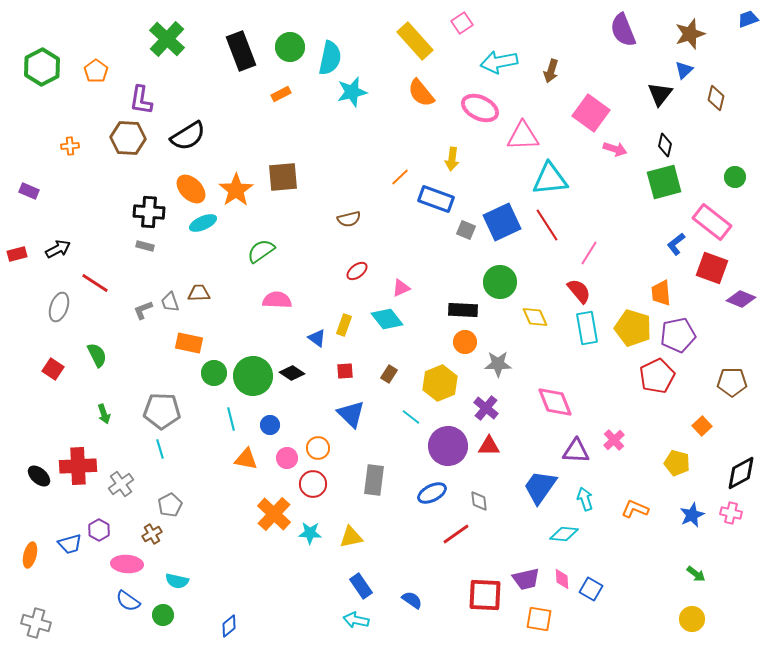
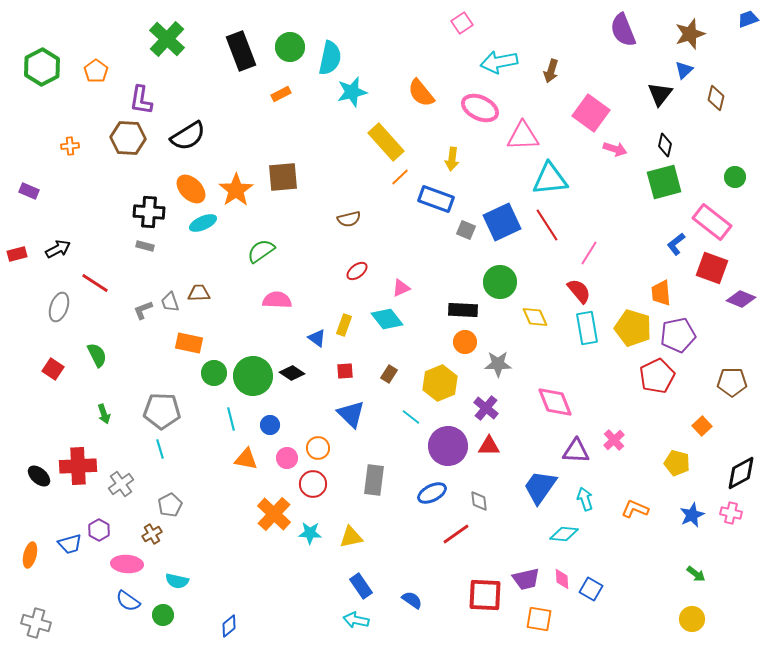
yellow rectangle at (415, 41): moved 29 px left, 101 px down
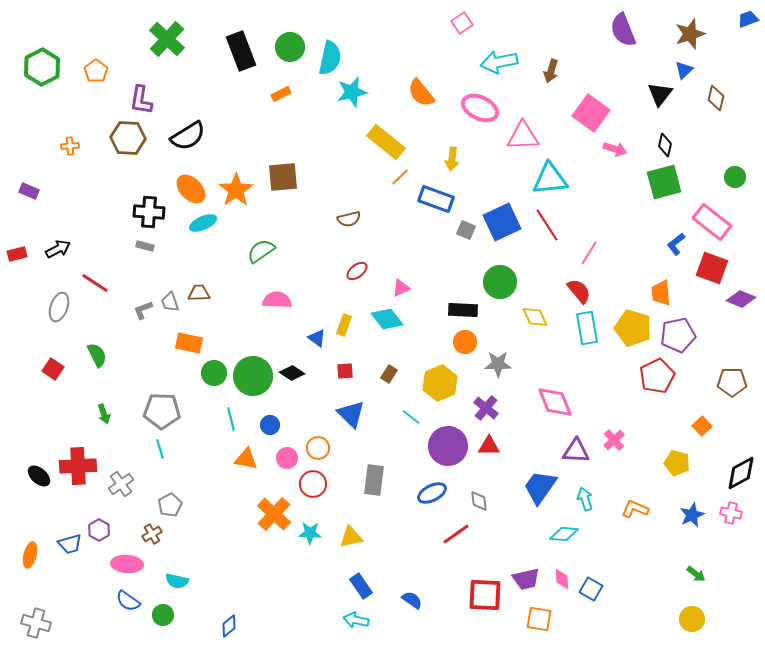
yellow rectangle at (386, 142): rotated 9 degrees counterclockwise
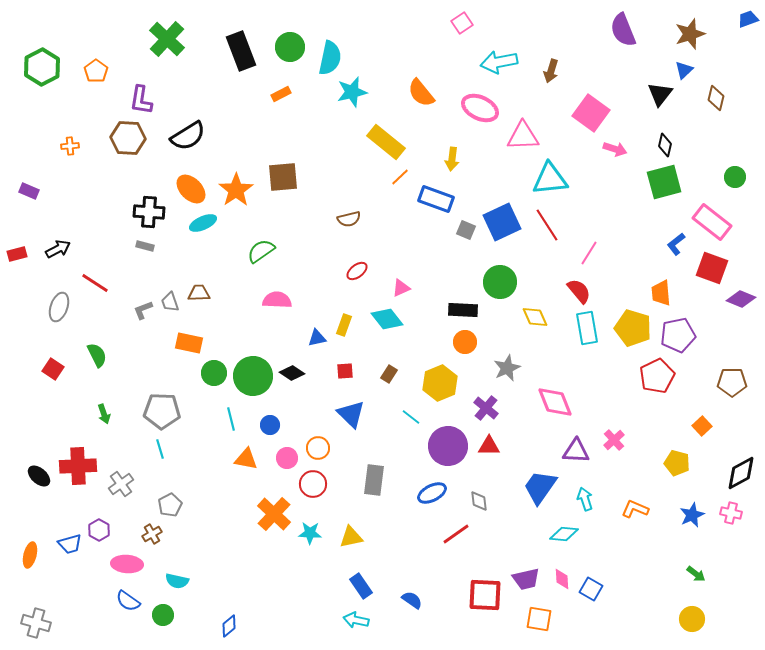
blue triangle at (317, 338): rotated 48 degrees counterclockwise
gray star at (498, 364): moved 9 px right, 4 px down; rotated 24 degrees counterclockwise
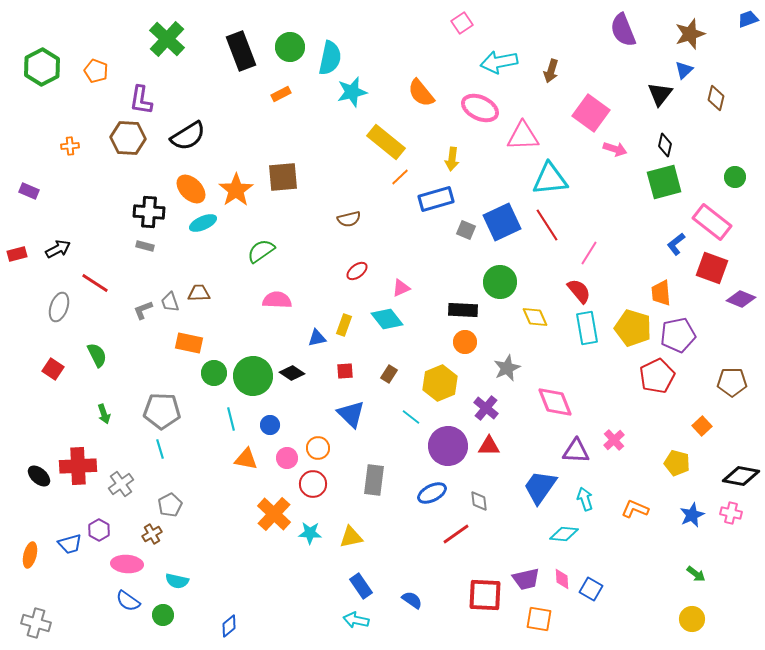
orange pentagon at (96, 71): rotated 15 degrees counterclockwise
blue rectangle at (436, 199): rotated 36 degrees counterclockwise
black diamond at (741, 473): moved 3 px down; rotated 39 degrees clockwise
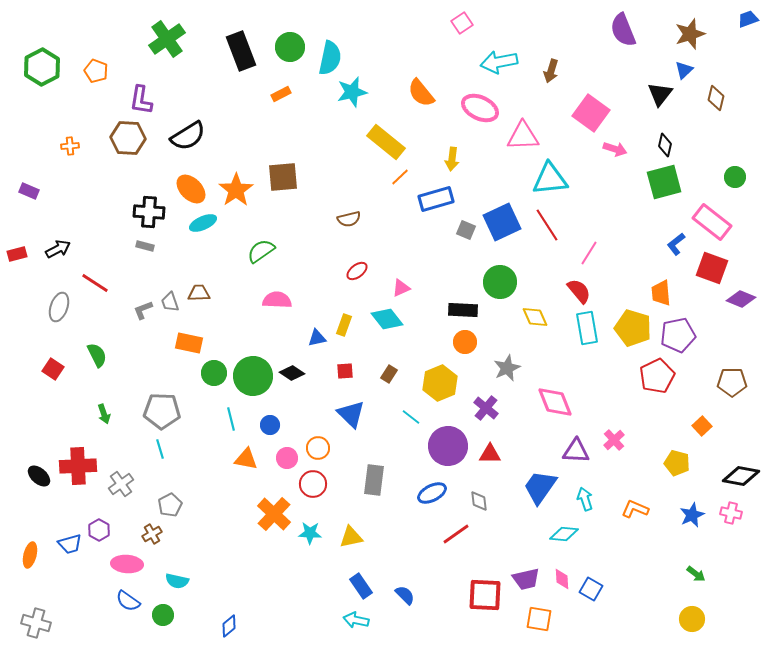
green cross at (167, 39): rotated 12 degrees clockwise
red triangle at (489, 446): moved 1 px right, 8 px down
blue semicircle at (412, 600): moved 7 px left, 5 px up; rotated 10 degrees clockwise
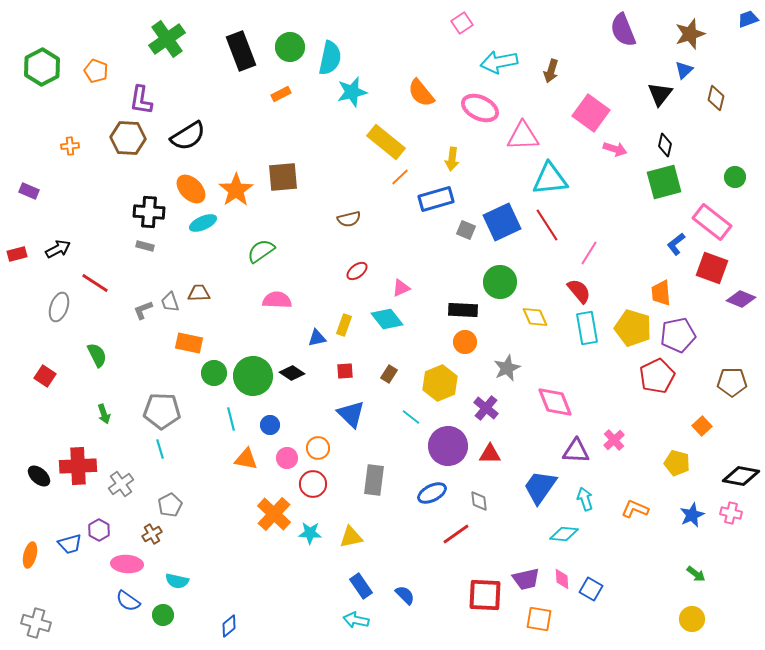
red square at (53, 369): moved 8 px left, 7 px down
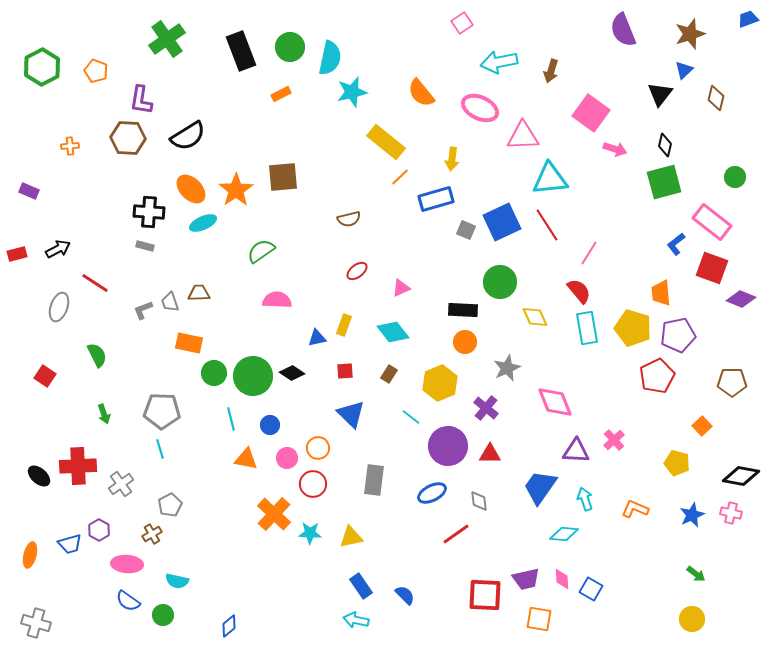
cyan diamond at (387, 319): moved 6 px right, 13 px down
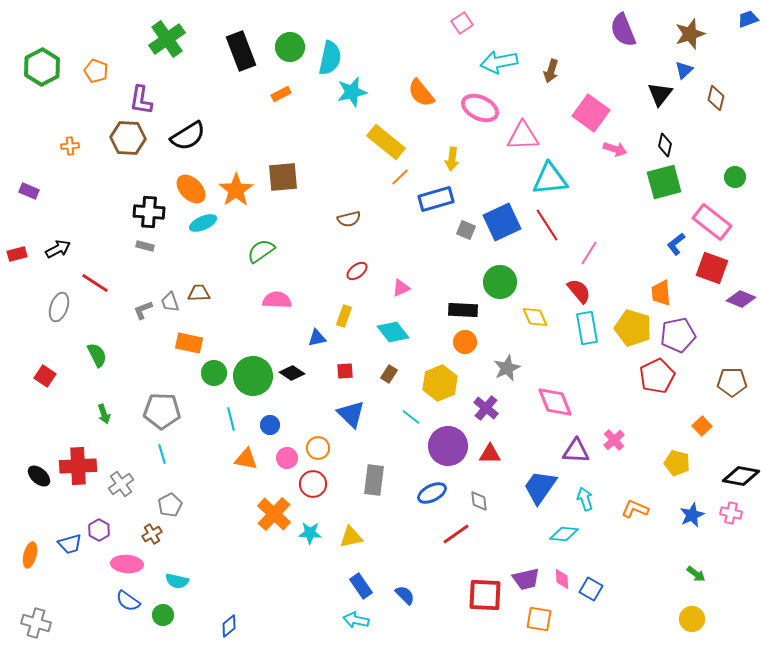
yellow rectangle at (344, 325): moved 9 px up
cyan line at (160, 449): moved 2 px right, 5 px down
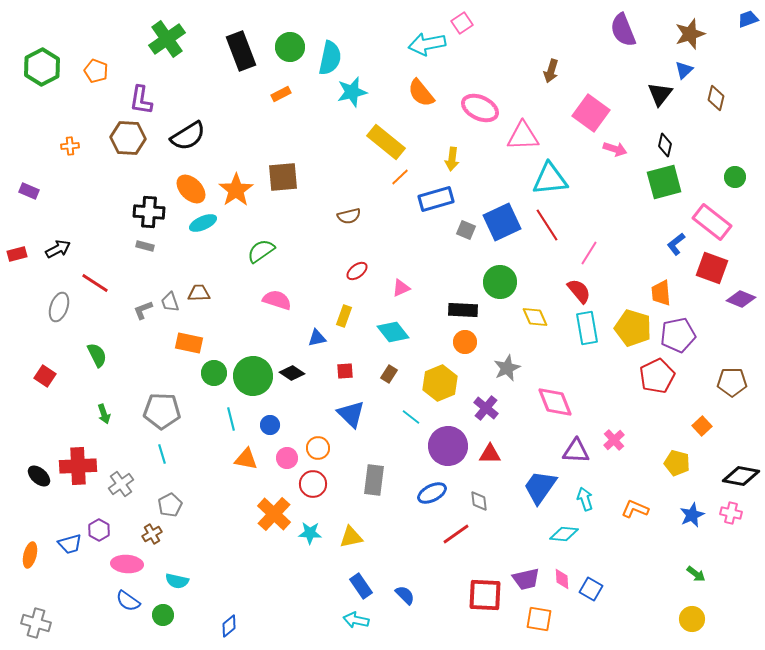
cyan arrow at (499, 62): moved 72 px left, 18 px up
brown semicircle at (349, 219): moved 3 px up
pink semicircle at (277, 300): rotated 16 degrees clockwise
